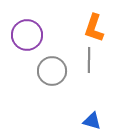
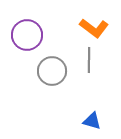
orange L-shape: rotated 72 degrees counterclockwise
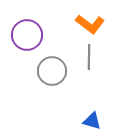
orange L-shape: moved 4 px left, 4 px up
gray line: moved 3 px up
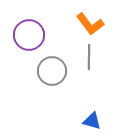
orange L-shape: rotated 16 degrees clockwise
purple circle: moved 2 px right
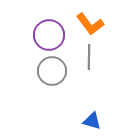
purple circle: moved 20 px right
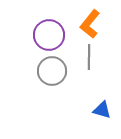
orange L-shape: rotated 76 degrees clockwise
blue triangle: moved 10 px right, 11 px up
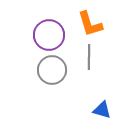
orange L-shape: rotated 56 degrees counterclockwise
gray circle: moved 1 px up
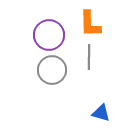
orange L-shape: rotated 16 degrees clockwise
blue triangle: moved 1 px left, 3 px down
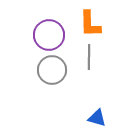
blue triangle: moved 4 px left, 5 px down
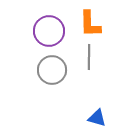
purple circle: moved 4 px up
